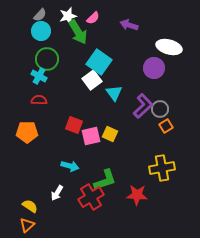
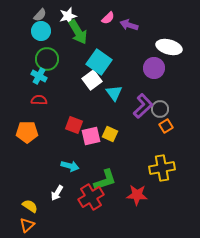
pink semicircle: moved 15 px right
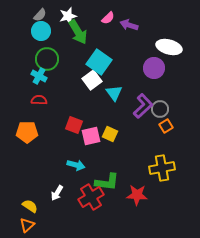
cyan arrow: moved 6 px right, 1 px up
green L-shape: moved 2 px right, 2 px down; rotated 25 degrees clockwise
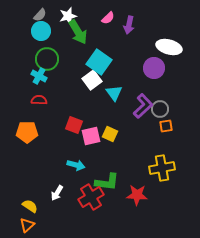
purple arrow: rotated 96 degrees counterclockwise
orange square: rotated 24 degrees clockwise
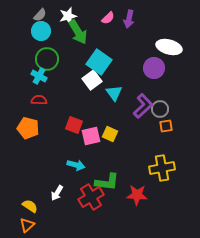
purple arrow: moved 6 px up
orange pentagon: moved 1 px right, 4 px up; rotated 15 degrees clockwise
